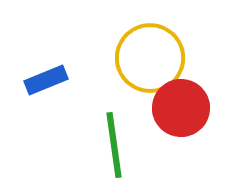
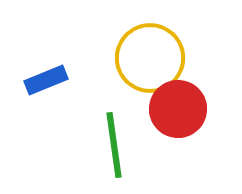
red circle: moved 3 px left, 1 px down
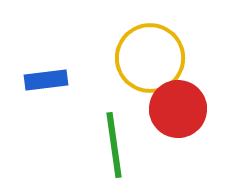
blue rectangle: rotated 15 degrees clockwise
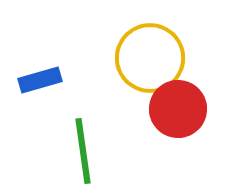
blue rectangle: moved 6 px left; rotated 9 degrees counterclockwise
green line: moved 31 px left, 6 px down
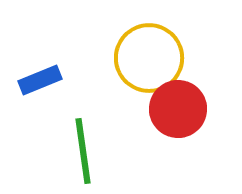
yellow circle: moved 1 px left
blue rectangle: rotated 6 degrees counterclockwise
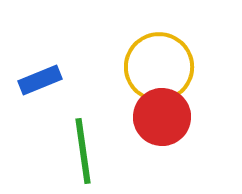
yellow circle: moved 10 px right, 9 px down
red circle: moved 16 px left, 8 px down
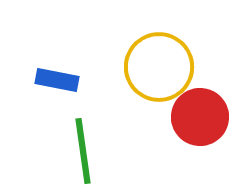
blue rectangle: moved 17 px right; rotated 33 degrees clockwise
red circle: moved 38 px right
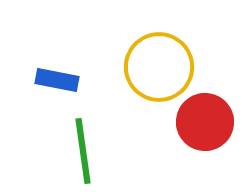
red circle: moved 5 px right, 5 px down
